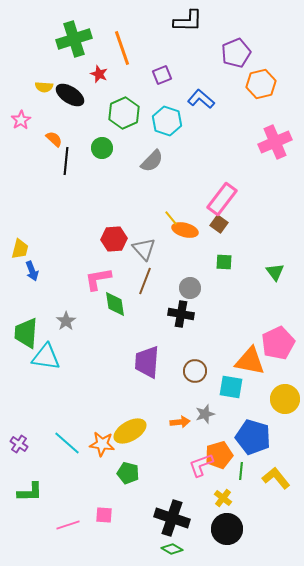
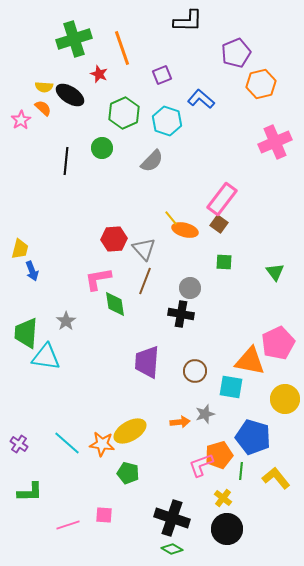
orange semicircle at (54, 139): moved 11 px left, 31 px up
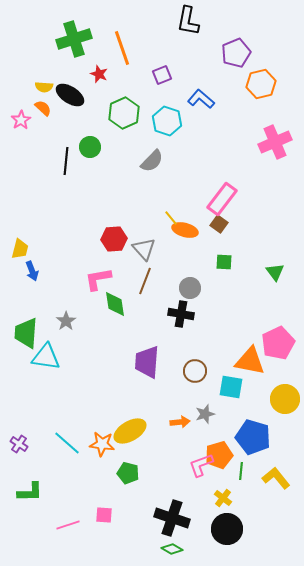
black L-shape at (188, 21): rotated 100 degrees clockwise
green circle at (102, 148): moved 12 px left, 1 px up
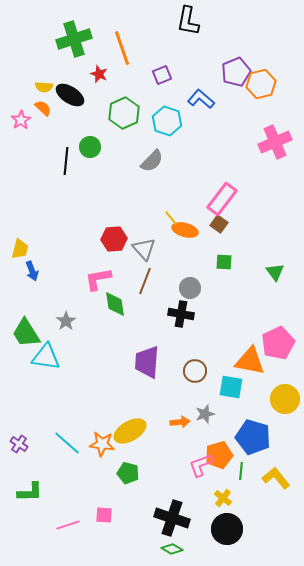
purple pentagon at (236, 53): moved 19 px down
green trapezoid at (26, 333): rotated 36 degrees counterclockwise
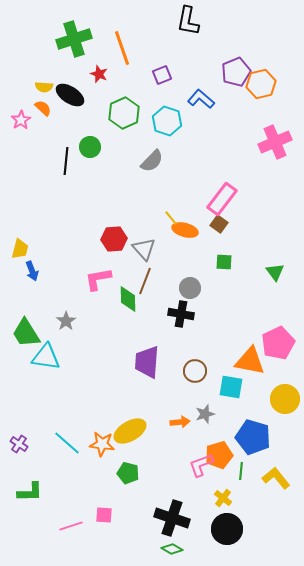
green diamond at (115, 304): moved 13 px right, 5 px up; rotated 8 degrees clockwise
pink line at (68, 525): moved 3 px right, 1 px down
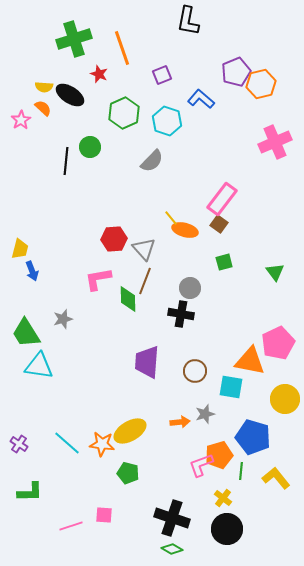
green square at (224, 262): rotated 18 degrees counterclockwise
gray star at (66, 321): moved 3 px left, 2 px up; rotated 18 degrees clockwise
cyan triangle at (46, 357): moved 7 px left, 9 px down
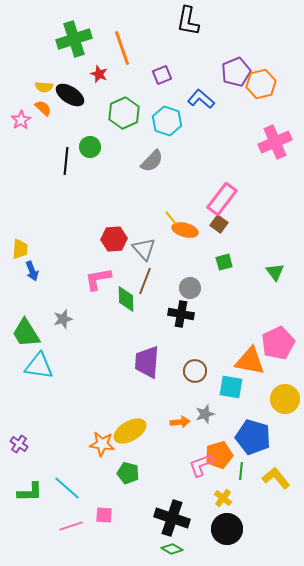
yellow trapezoid at (20, 249): rotated 10 degrees counterclockwise
green diamond at (128, 299): moved 2 px left
cyan line at (67, 443): moved 45 px down
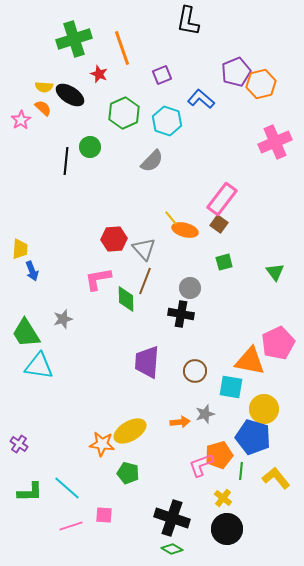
yellow circle at (285, 399): moved 21 px left, 10 px down
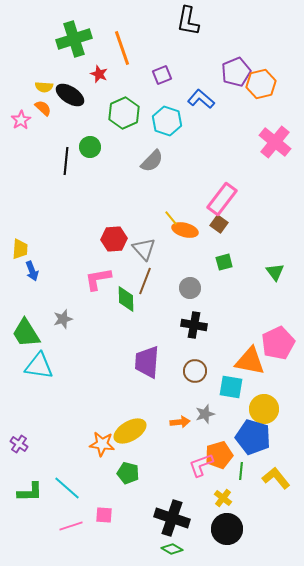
pink cross at (275, 142): rotated 28 degrees counterclockwise
black cross at (181, 314): moved 13 px right, 11 px down
